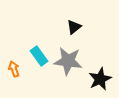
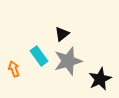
black triangle: moved 12 px left, 7 px down
gray star: rotated 24 degrees counterclockwise
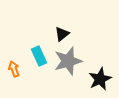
cyan rectangle: rotated 12 degrees clockwise
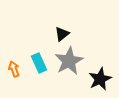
cyan rectangle: moved 7 px down
gray star: moved 1 px right; rotated 12 degrees counterclockwise
